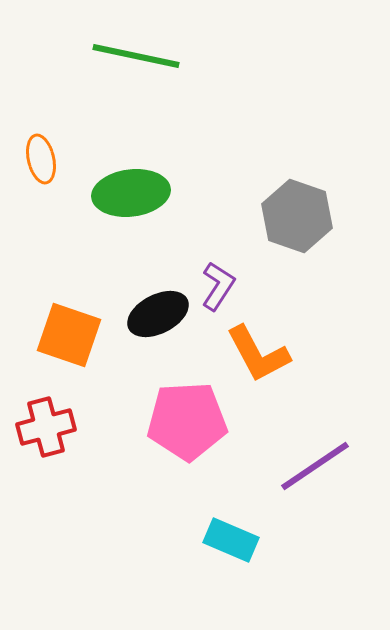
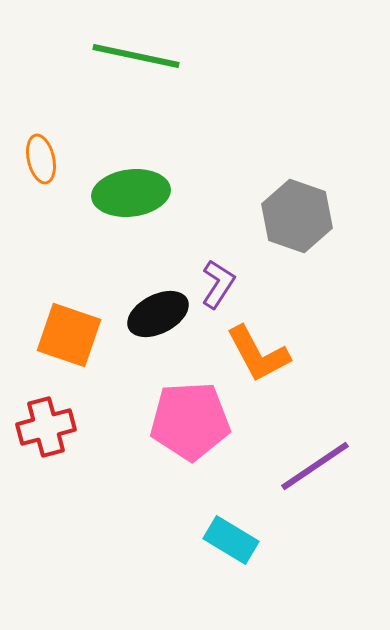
purple L-shape: moved 2 px up
pink pentagon: moved 3 px right
cyan rectangle: rotated 8 degrees clockwise
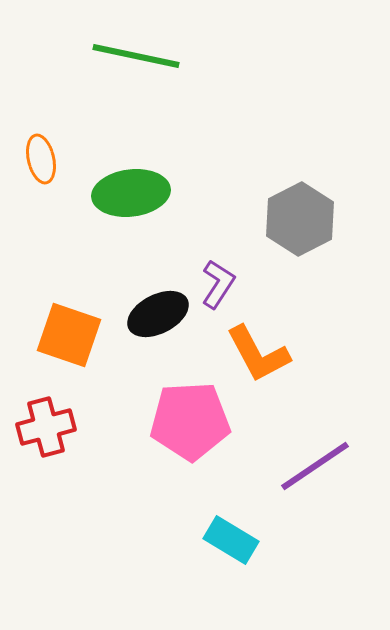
gray hexagon: moved 3 px right, 3 px down; rotated 14 degrees clockwise
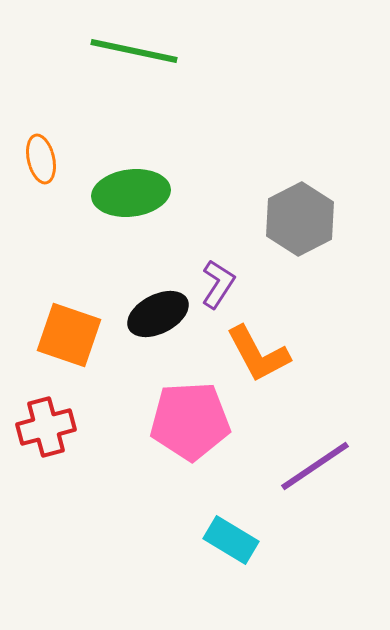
green line: moved 2 px left, 5 px up
